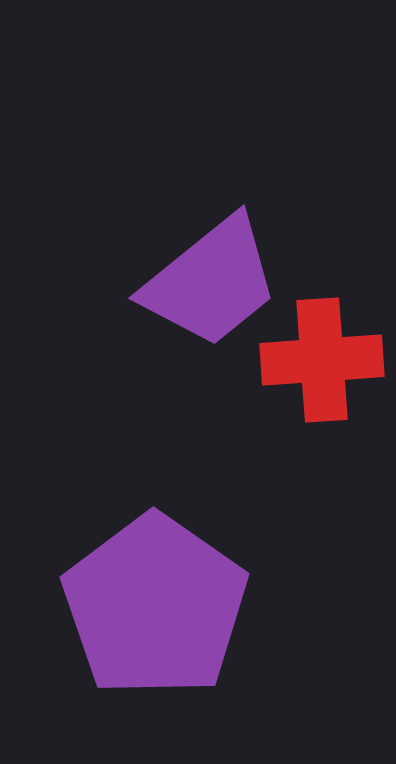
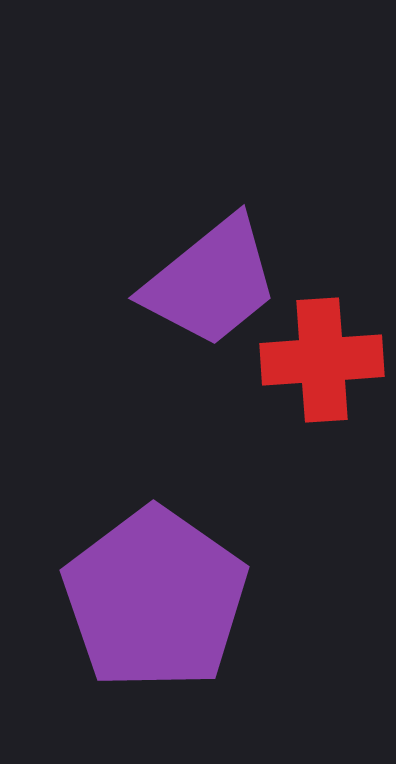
purple pentagon: moved 7 px up
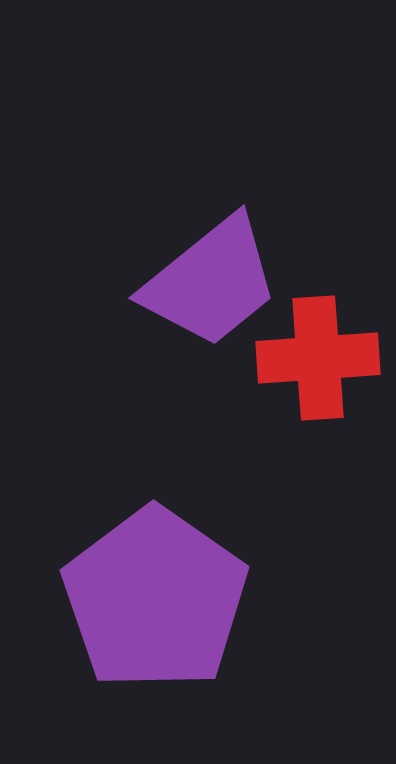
red cross: moved 4 px left, 2 px up
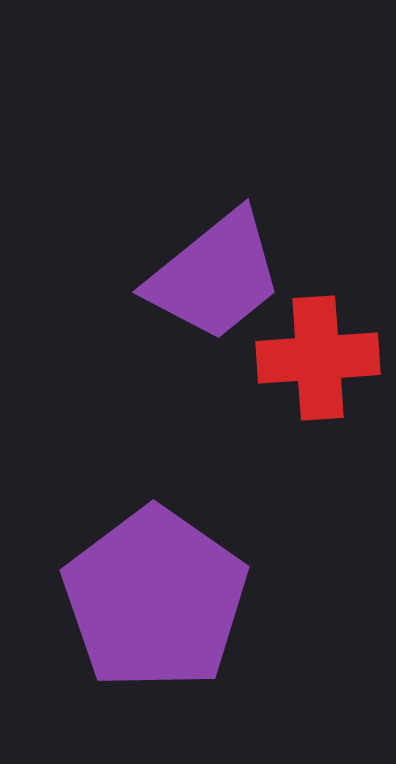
purple trapezoid: moved 4 px right, 6 px up
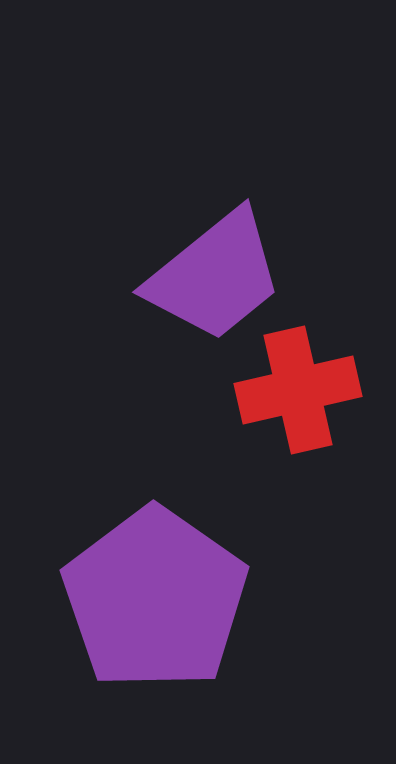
red cross: moved 20 px left, 32 px down; rotated 9 degrees counterclockwise
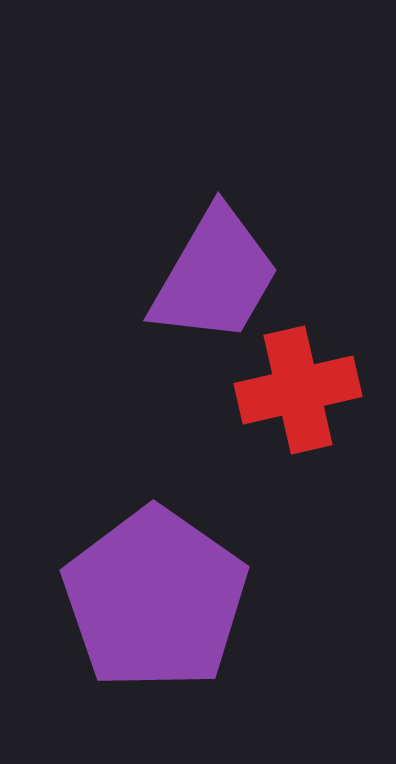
purple trapezoid: rotated 21 degrees counterclockwise
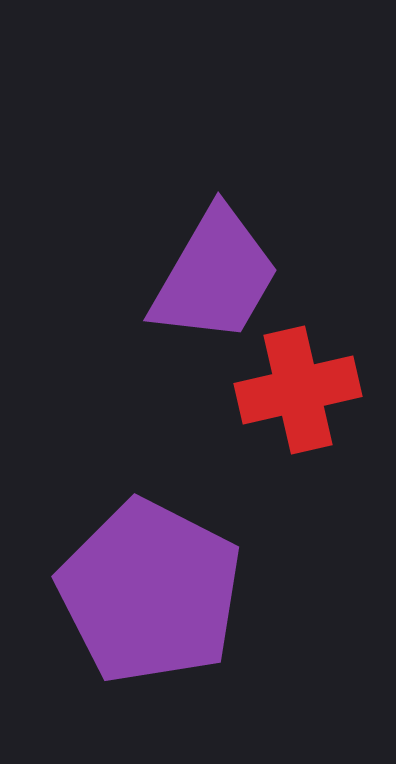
purple pentagon: moved 5 px left, 7 px up; rotated 8 degrees counterclockwise
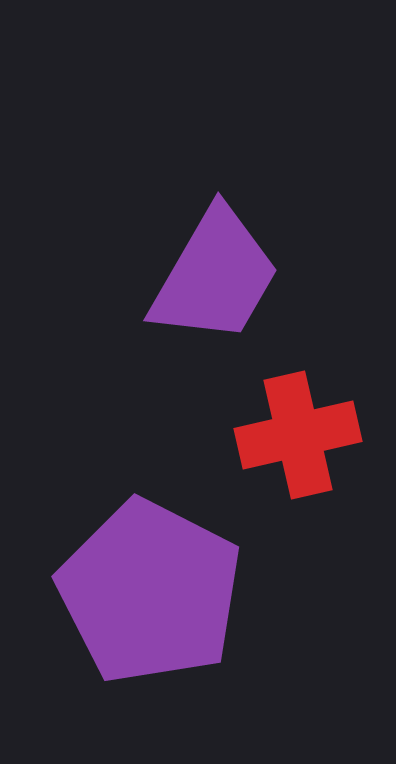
red cross: moved 45 px down
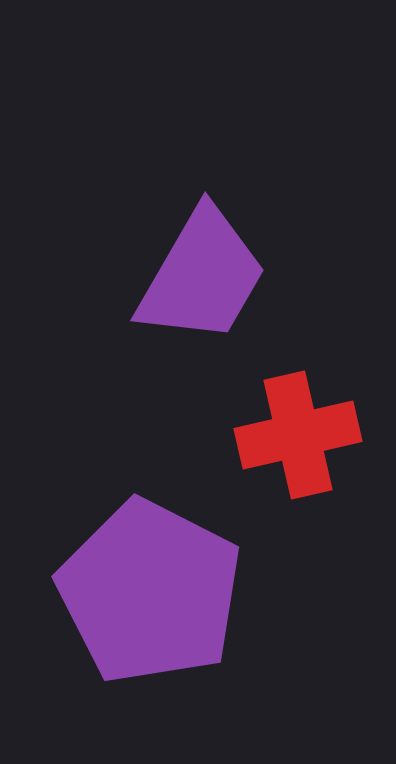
purple trapezoid: moved 13 px left
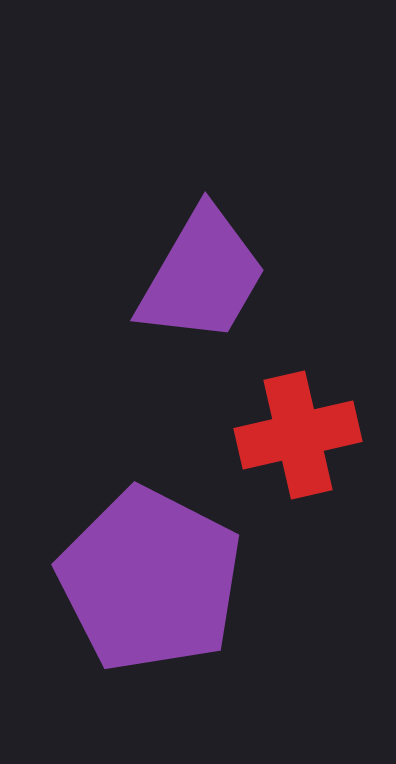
purple pentagon: moved 12 px up
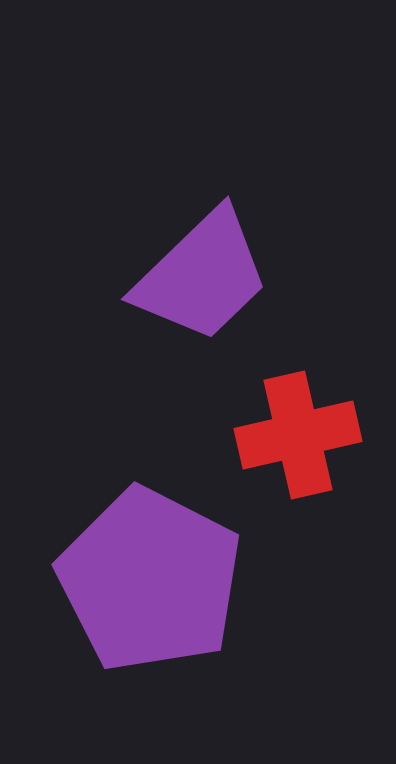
purple trapezoid: rotated 16 degrees clockwise
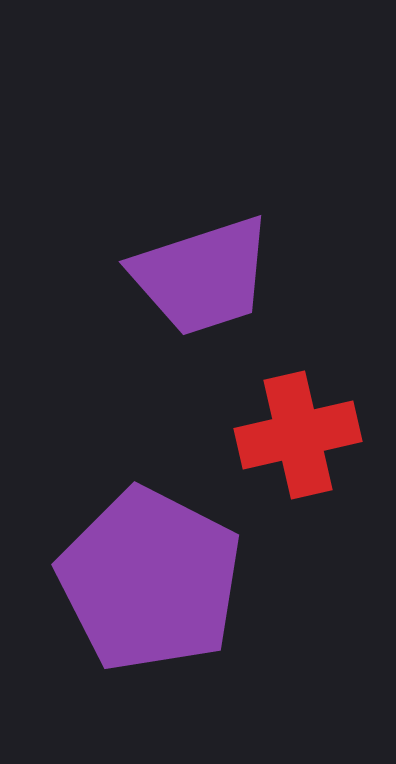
purple trapezoid: rotated 26 degrees clockwise
